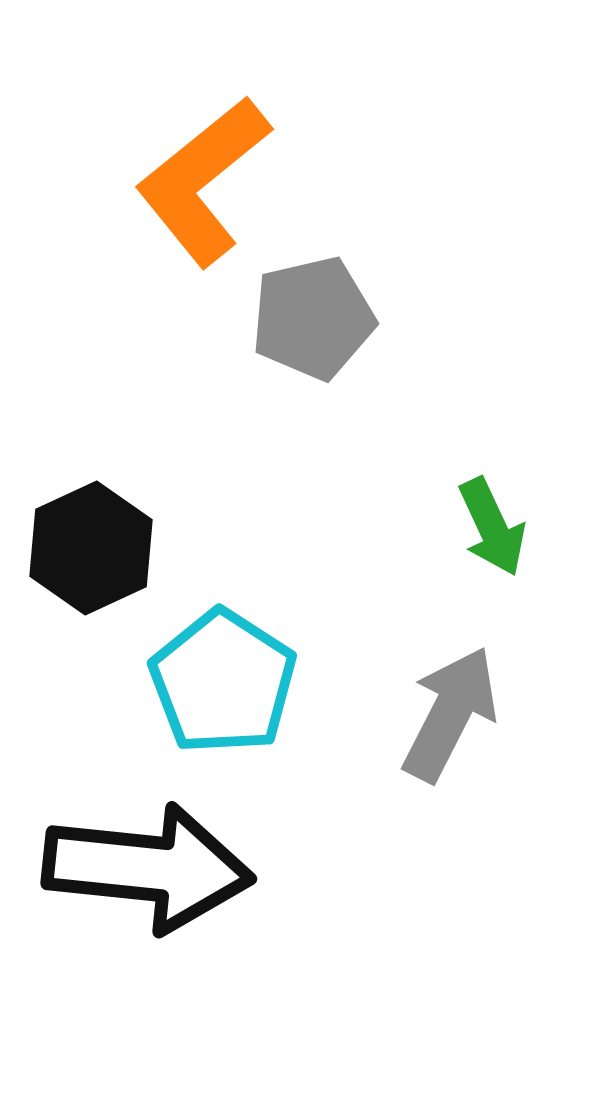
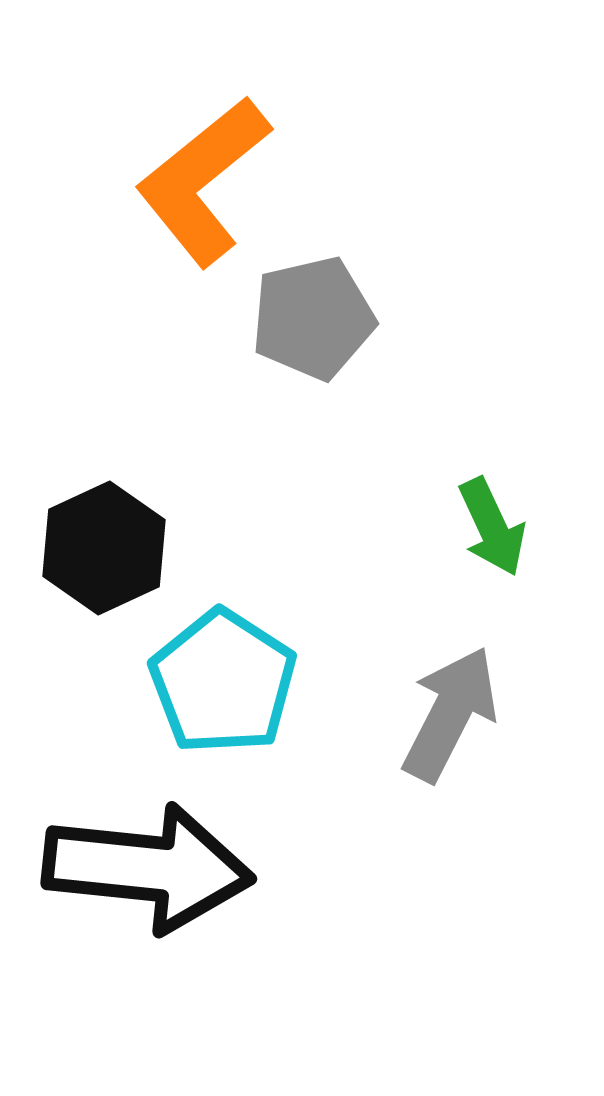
black hexagon: moved 13 px right
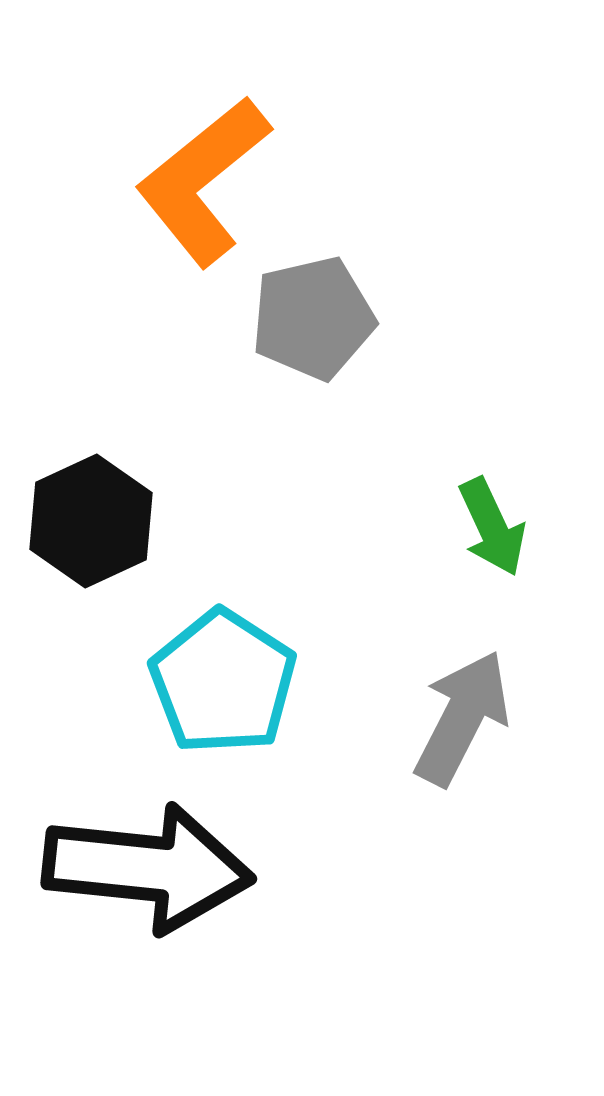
black hexagon: moved 13 px left, 27 px up
gray arrow: moved 12 px right, 4 px down
